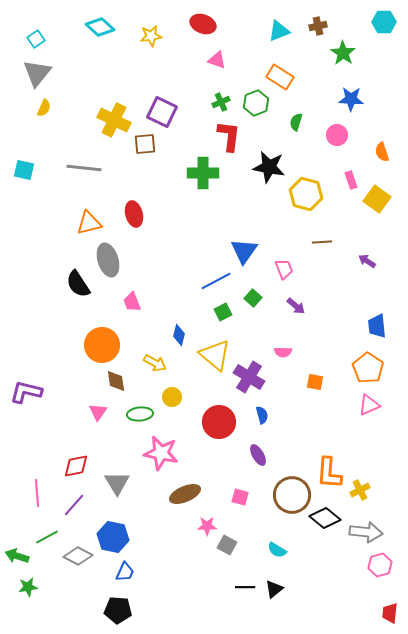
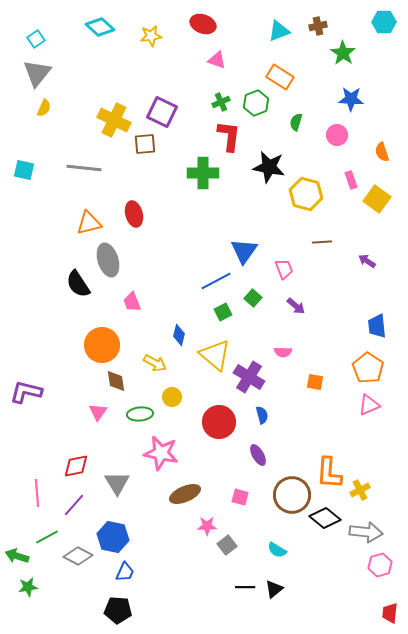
gray square at (227, 545): rotated 24 degrees clockwise
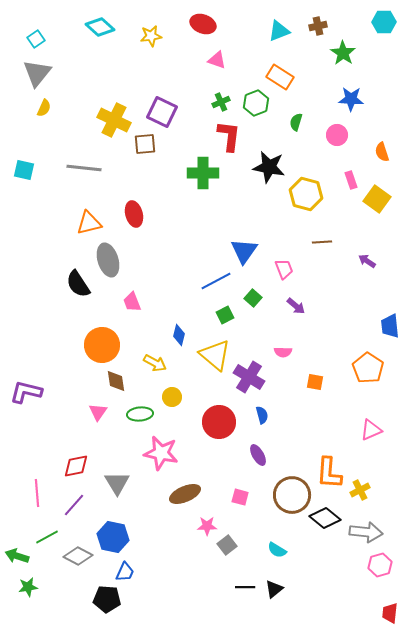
green square at (223, 312): moved 2 px right, 3 px down
blue trapezoid at (377, 326): moved 13 px right
pink triangle at (369, 405): moved 2 px right, 25 px down
black pentagon at (118, 610): moved 11 px left, 11 px up
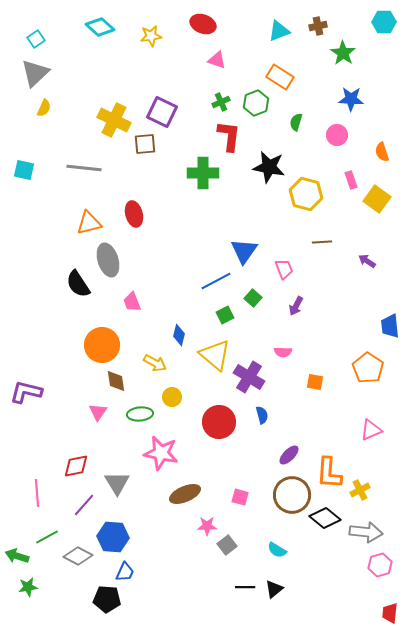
gray triangle at (37, 73): moved 2 px left; rotated 8 degrees clockwise
purple arrow at (296, 306): rotated 78 degrees clockwise
purple ellipse at (258, 455): moved 31 px right; rotated 75 degrees clockwise
purple line at (74, 505): moved 10 px right
blue hexagon at (113, 537): rotated 8 degrees counterclockwise
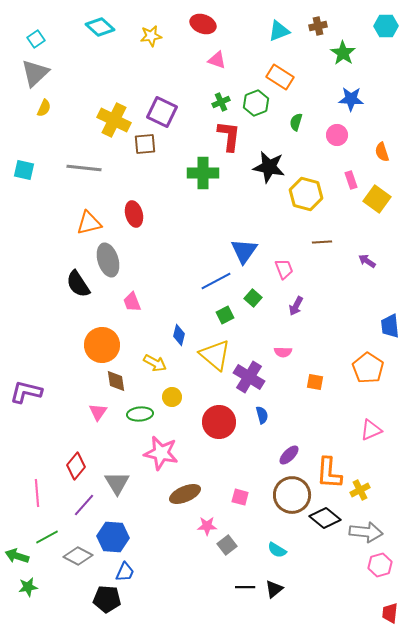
cyan hexagon at (384, 22): moved 2 px right, 4 px down
red diamond at (76, 466): rotated 40 degrees counterclockwise
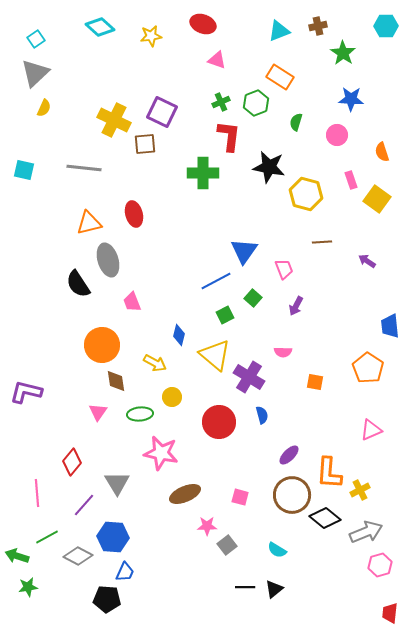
red diamond at (76, 466): moved 4 px left, 4 px up
gray arrow at (366, 532): rotated 28 degrees counterclockwise
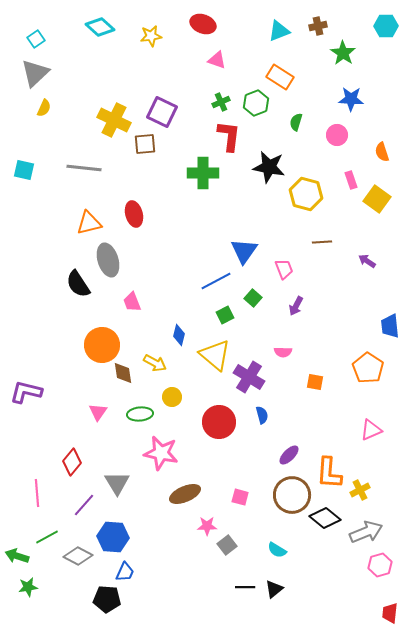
brown diamond at (116, 381): moved 7 px right, 8 px up
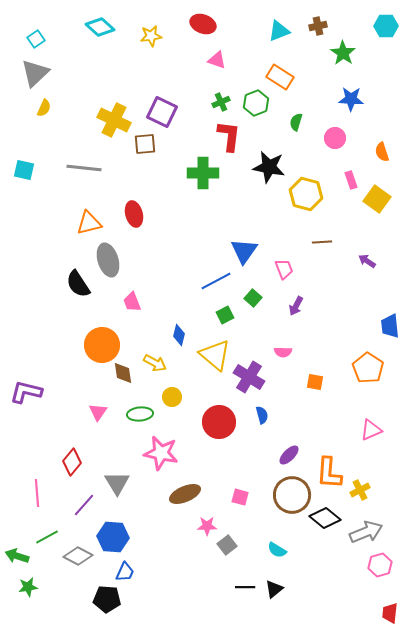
pink circle at (337, 135): moved 2 px left, 3 px down
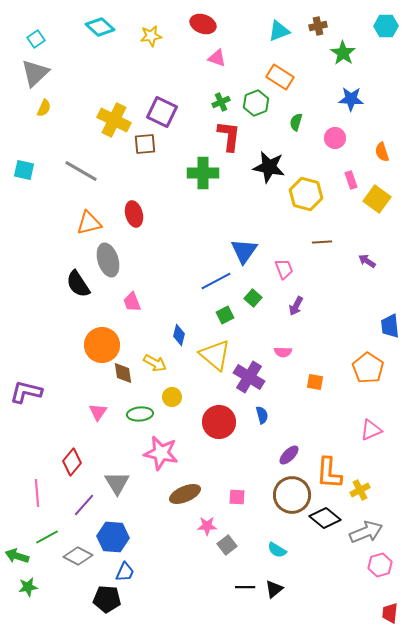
pink triangle at (217, 60): moved 2 px up
gray line at (84, 168): moved 3 px left, 3 px down; rotated 24 degrees clockwise
pink square at (240, 497): moved 3 px left; rotated 12 degrees counterclockwise
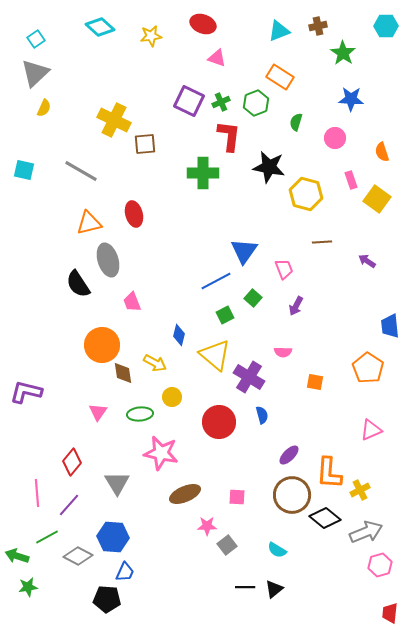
purple square at (162, 112): moved 27 px right, 11 px up
purple line at (84, 505): moved 15 px left
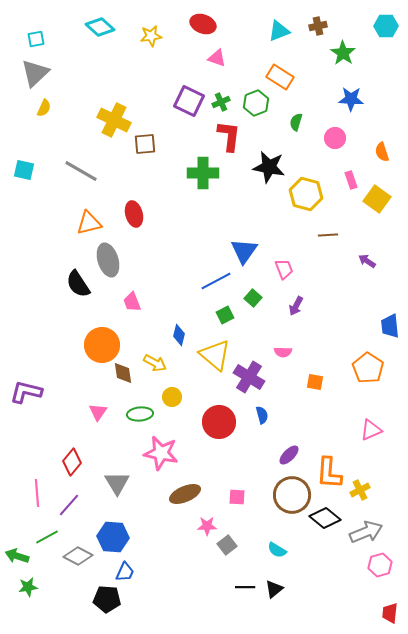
cyan square at (36, 39): rotated 24 degrees clockwise
brown line at (322, 242): moved 6 px right, 7 px up
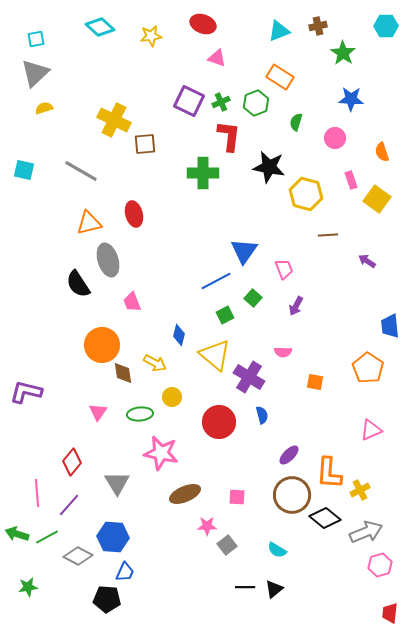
yellow semicircle at (44, 108): rotated 132 degrees counterclockwise
green arrow at (17, 556): moved 22 px up
